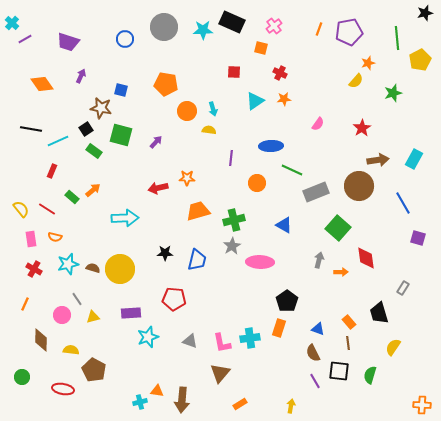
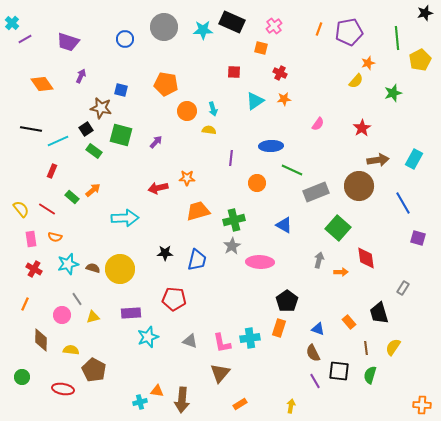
brown line at (348, 343): moved 18 px right, 5 px down
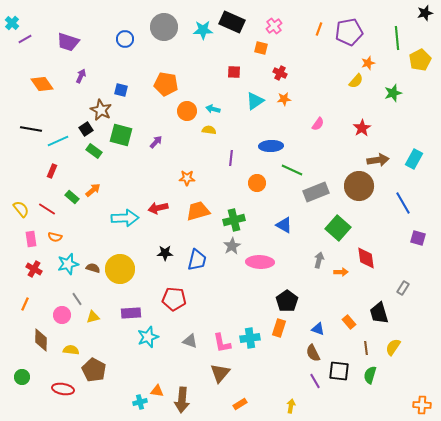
brown star at (101, 108): moved 2 px down; rotated 15 degrees clockwise
cyan arrow at (213, 109): rotated 120 degrees clockwise
red arrow at (158, 188): moved 20 px down
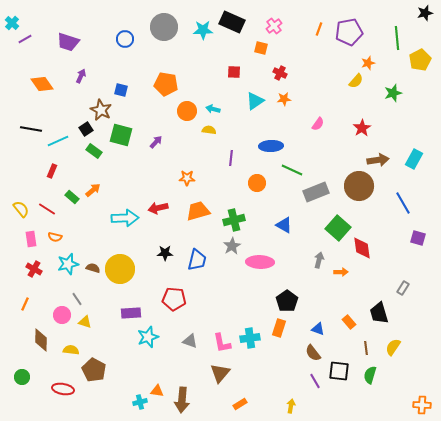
red diamond at (366, 258): moved 4 px left, 10 px up
yellow triangle at (93, 317): moved 8 px left, 5 px down; rotated 32 degrees clockwise
brown semicircle at (313, 353): rotated 12 degrees counterclockwise
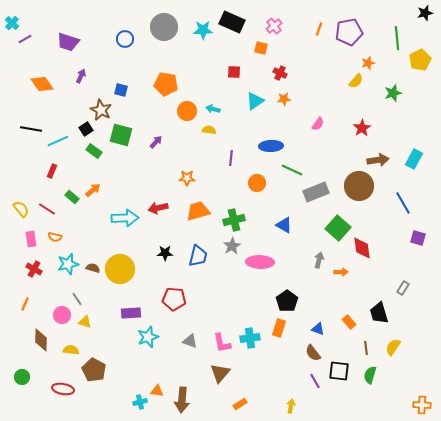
blue trapezoid at (197, 260): moved 1 px right, 4 px up
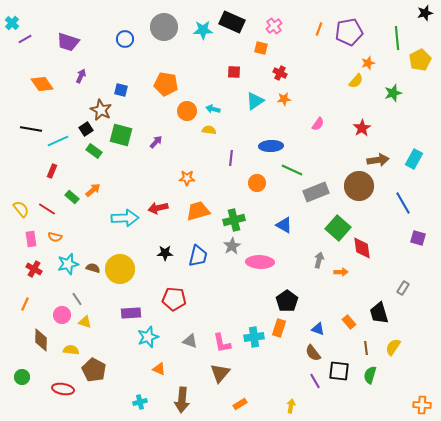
cyan cross at (250, 338): moved 4 px right, 1 px up
orange triangle at (157, 391): moved 2 px right, 22 px up; rotated 16 degrees clockwise
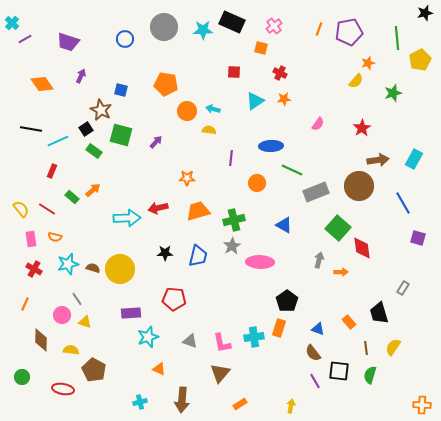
cyan arrow at (125, 218): moved 2 px right
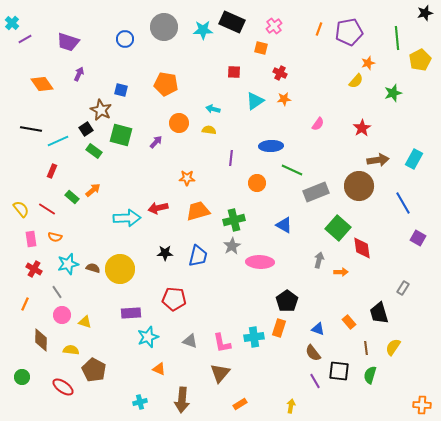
purple arrow at (81, 76): moved 2 px left, 2 px up
orange circle at (187, 111): moved 8 px left, 12 px down
purple square at (418, 238): rotated 14 degrees clockwise
gray line at (77, 299): moved 20 px left, 7 px up
red ellipse at (63, 389): moved 2 px up; rotated 25 degrees clockwise
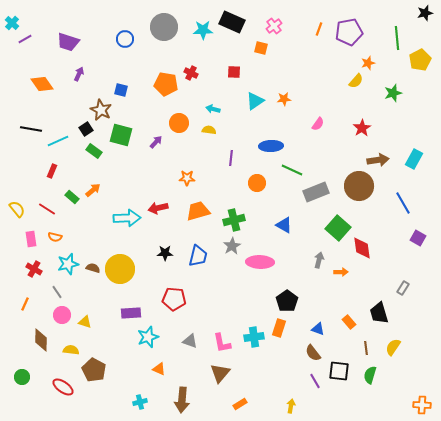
red cross at (280, 73): moved 89 px left
yellow semicircle at (21, 209): moved 4 px left
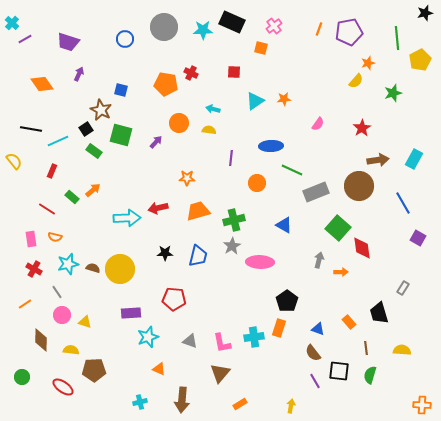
yellow semicircle at (17, 209): moved 3 px left, 48 px up
orange line at (25, 304): rotated 32 degrees clockwise
yellow semicircle at (393, 347): moved 9 px right, 3 px down; rotated 60 degrees clockwise
brown pentagon at (94, 370): rotated 30 degrees counterclockwise
